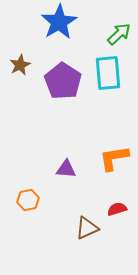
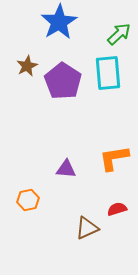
brown star: moved 7 px right, 1 px down
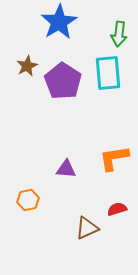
green arrow: rotated 140 degrees clockwise
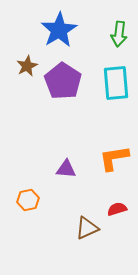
blue star: moved 8 px down
cyan rectangle: moved 8 px right, 10 px down
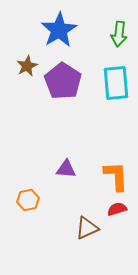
orange L-shape: moved 2 px right, 18 px down; rotated 96 degrees clockwise
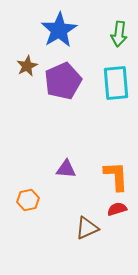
purple pentagon: rotated 15 degrees clockwise
